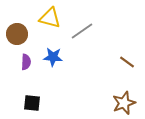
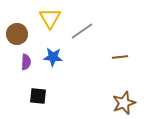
yellow triangle: rotated 45 degrees clockwise
brown line: moved 7 px left, 5 px up; rotated 42 degrees counterclockwise
black square: moved 6 px right, 7 px up
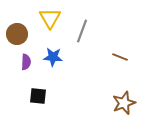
gray line: rotated 35 degrees counterclockwise
brown line: rotated 28 degrees clockwise
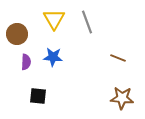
yellow triangle: moved 4 px right, 1 px down
gray line: moved 5 px right, 9 px up; rotated 40 degrees counterclockwise
brown line: moved 2 px left, 1 px down
brown star: moved 2 px left, 5 px up; rotated 25 degrees clockwise
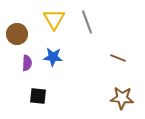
purple semicircle: moved 1 px right, 1 px down
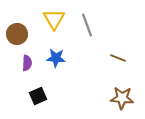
gray line: moved 3 px down
blue star: moved 3 px right, 1 px down
black square: rotated 30 degrees counterclockwise
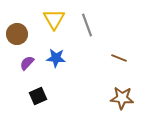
brown line: moved 1 px right
purple semicircle: rotated 140 degrees counterclockwise
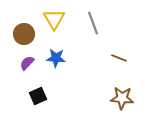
gray line: moved 6 px right, 2 px up
brown circle: moved 7 px right
